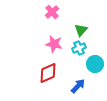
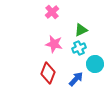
green triangle: rotated 24 degrees clockwise
red diamond: rotated 45 degrees counterclockwise
blue arrow: moved 2 px left, 7 px up
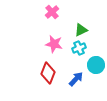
cyan circle: moved 1 px right, 1 px down
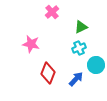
green triangle: moved 3 px up
pink star: moved 23 px left
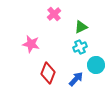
pink cross: moved 2 px right, 2 px down
cyan cross: moved 1 px right, 1 px up
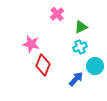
pink cross: moved 3 px right
cyan circle: moved 1 px left, 1 px down
red diamond: moved 5 px left, 8 px up
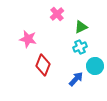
pink star: moved 3 px left, 5 px up
